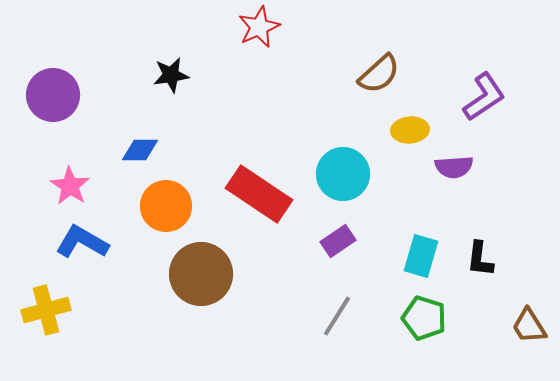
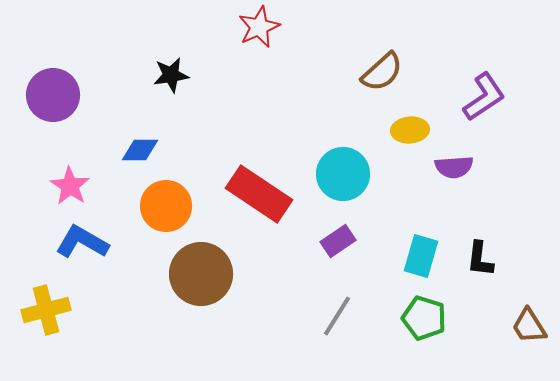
brown semicircle: moved 3 px right, 2 px up
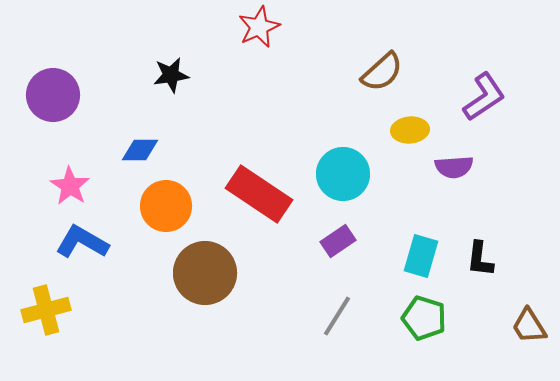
brown circle: moved 4 px right, 1 px up
